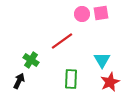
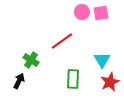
pink circle: moved 2 px up
green rectangle: moved 2 px right
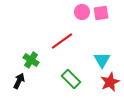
green rectangle: moved 2 px left; rotated 48 degrees counterclockwise
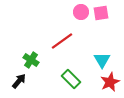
pink circle: moved 1 px left
black arrow: rotated 14 degrees clockwise
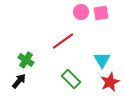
red line: moved 1 px right
green cross: moved 5 px left
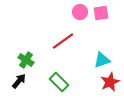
pink circle: moved 1 px left
cyan triangle: rotated 42 degrees clockwise
green rectangle: moved 12 px left, 3 px down
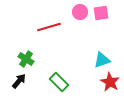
red line: moved 14 px left, 14 px up; rotated 20 degrees clockwise
green cross: moved 1 px up
red star: rotated 18 degrees counterclockwise
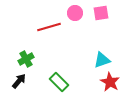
pink circle: moved 5 px left, 1 px down
green cross: rotated 28 degrees clockwise
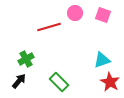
pink square: moved 2 px right, 2 px down; rotated 28 degrees clockwise
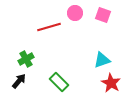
red star: moved 1 px right, 1 px down
